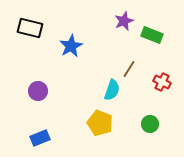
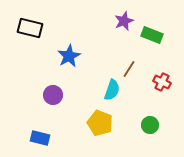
blue star: moved 2 px left, 10 px down
purple circle: moved 15 px right, 4 px down
green circle: moved 1 px down
blue rectangle: rotated 36 degrees clockwise
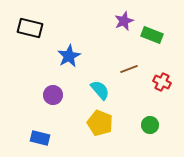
brown line: rotated 36 degrees clockwise
cyan semicircle: moved 12 px left; rotated 60 degrees counterclockwise
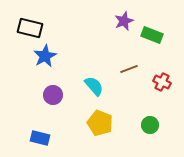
blue star: moved 24 px left
cyan semicircle: moved 6 px left, 4 px up
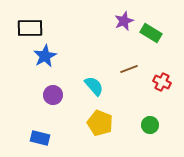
black rectangle: rotated 15 degrees counterclockwise
green rectangle: moved 1 px left, 2 px up; rotated 10 degrees clockwise
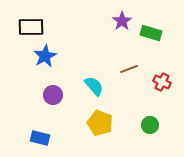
purple star: moved 2 px left; rotated 12 degrees counterclockwise
black rectangle: moved 1 px right, 1 px up
green rectangle: rotated 15 degrees counterclockwise
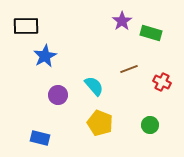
black rectangle: moved 5 px left, 1 px up
purple circle: moved 5 px right
